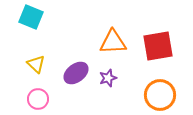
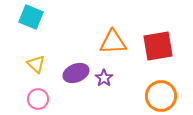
purple ellipse: rotated 15 degrees clockwise
purple star: moved 4 px left; rotated 18 degrees counterclockwise
orange circle: moved 1 px right, 1 px down
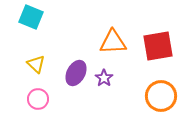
purple ellipse: rotated 40 degrees counterclockwise
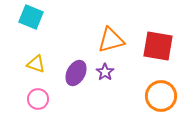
orange triangle: moved 2 px left, 2 px up; rotated 12 degrees counterclockwise
red square: rotated 20 degrees clockwise
yellow triangle: rotated 24 degrees counterclockwise
purple star: moved 1 px right, 6 px up
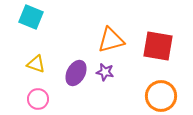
purple star: rotated 24 degrees counterclockwise
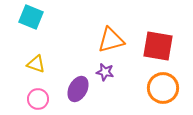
purple ellipse: moved 2 px right, 16 px down
orange circle: moved 2 px right, 8 px up
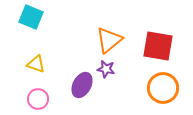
orange triangle: moved 2 px left; rotated 24 degrees counterclockwise
purple star: moved 1 px right, 3 px up
purple ellipse: moved 4 px right, 4 px up
